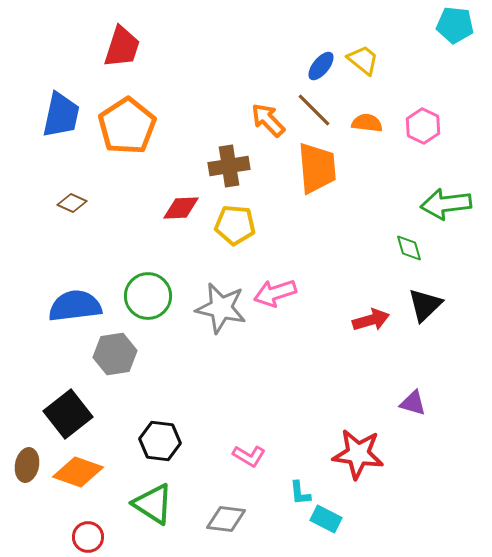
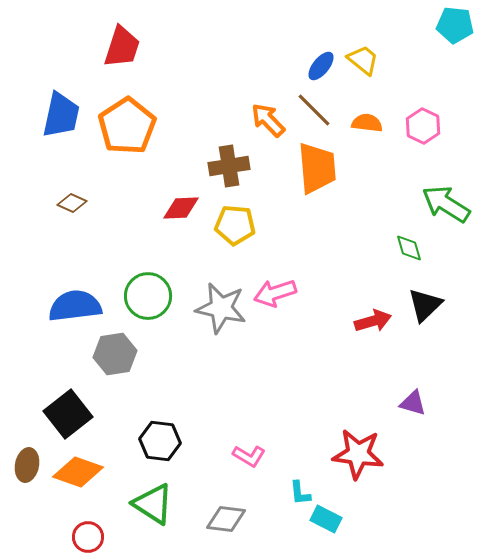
green arrow: rotated 39 degrees clockwise
red arrow: moved 2 px right, 1 px down
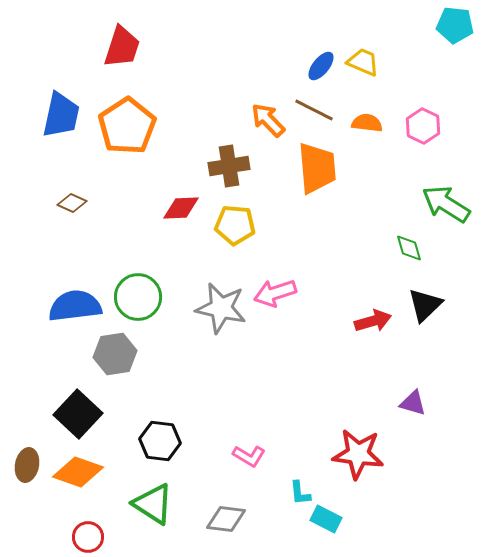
yellow trapezoid: moved 2 px down; rotated 16 degrees counterclockwise
brown line: rotated 18 degrees counterclockwise
green circle: moved 10 px left, 1 px down
black square: moved 10 px right; rotated 9 degrees counterclockwise
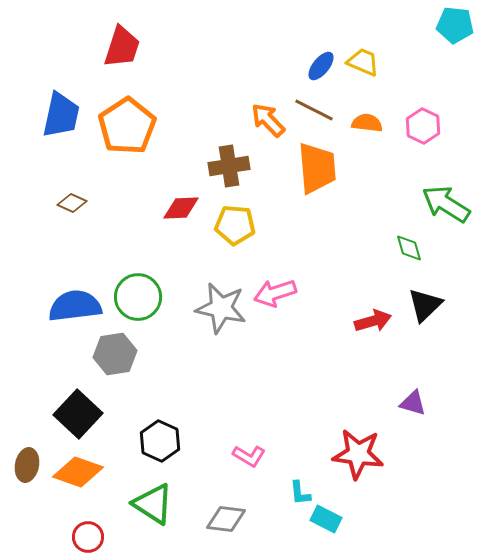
black hexagon: rotated 18 degrees clockwise
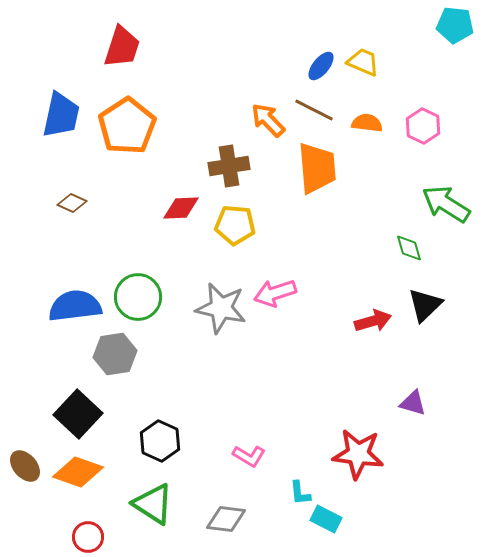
brown ellipse: moved 2 px left, 1 px down; rotated 52 degrees counterclockwise
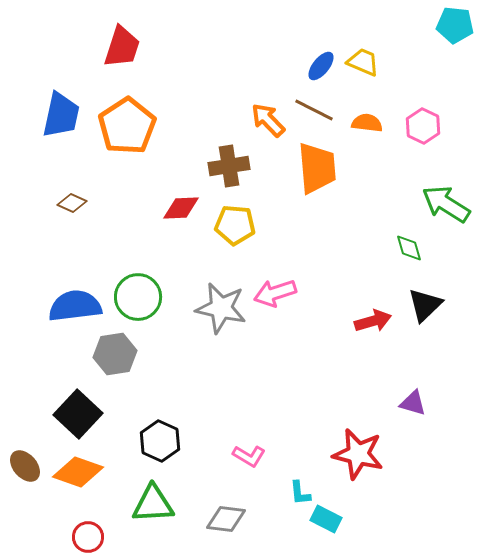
red star: rotated 6 degrees clockwise
green triangle: rotated 36 degrees counterclockwise
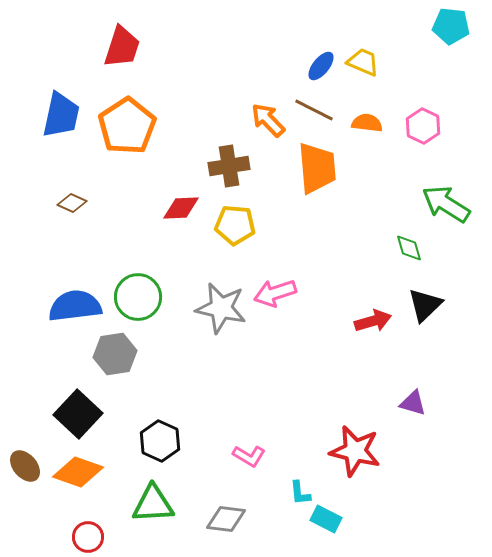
cyan pentagon: moved 4 px left, 1 px down
red star: moved 3 px left, 3 px up
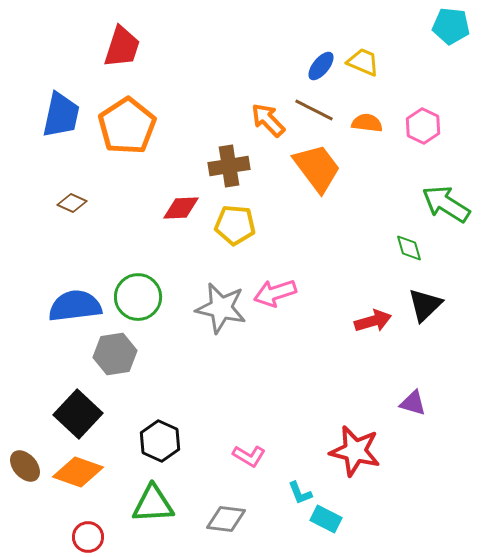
orange trapezoid: rotated 32 degrees counterclockwise
cyan L-shape: rotated 16 degrees counterclockwise
